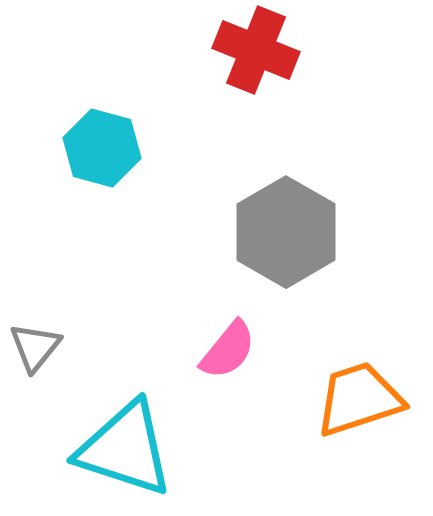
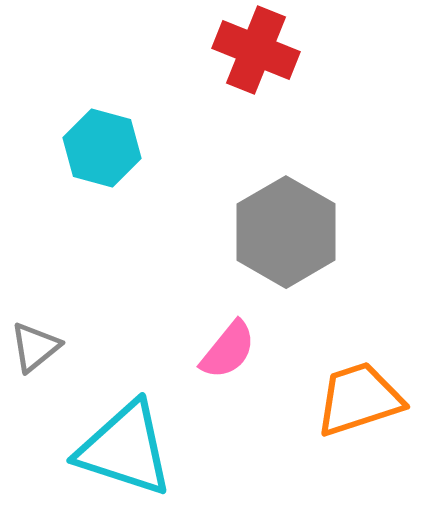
gray triangle: rotated 12 degrees clockwise
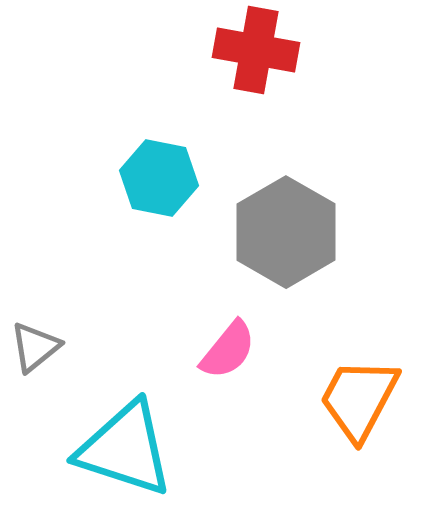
red cross: rotated 12 degrees counterclockwise
cyan hexagon: moved 57 px right, 30 px down; rotated 4 degrees counterclockwise
orange trapezoid: rotated 44 degrees counterclockwise
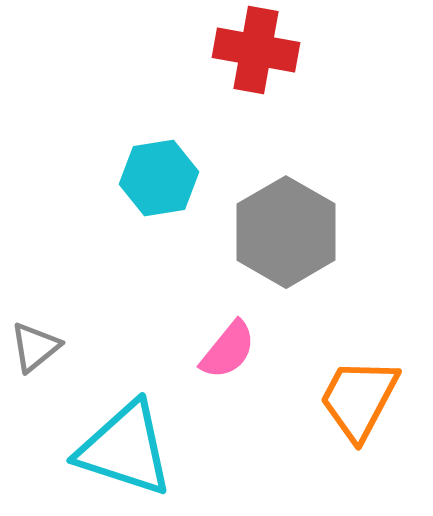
cyan hexagon: rotated 20 degrees counterclockwise
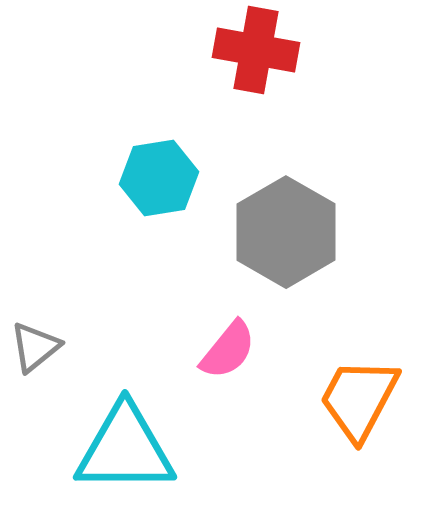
cyan triangle: rotated 18 degrees counterclockwise
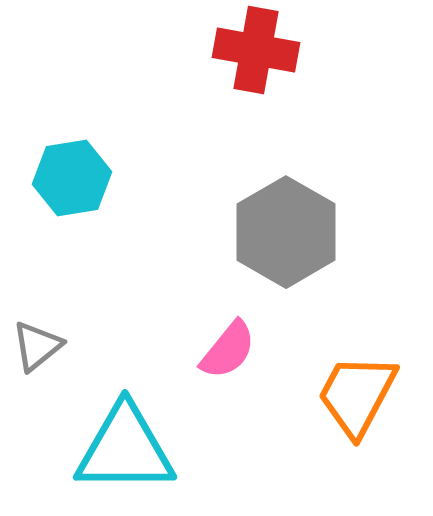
cyan hexagon: moved 87 px left
gray triangle: moved 2 px right, 1 px up
orange trapezoid: moved 2 px left, 4 px up
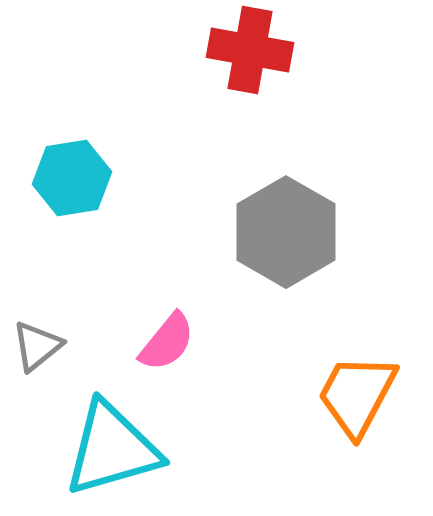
red cross: moved 6 px left
pink semicircle: moved 61 px left, 8 px up
cyan triangle: moved 13 px left; rotated 16 degrees counterclockwise
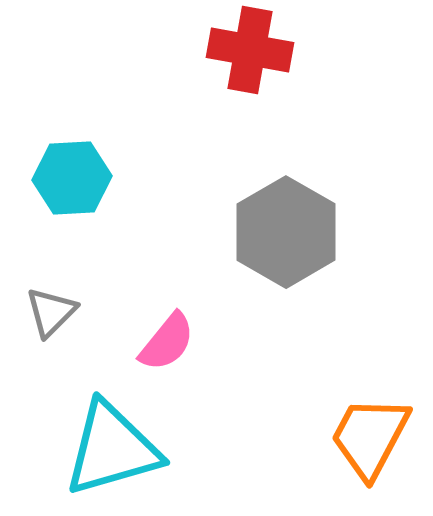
cyan hexagon: rotated 6 degrees clockwise
gray triangle: moved 14 px right, 34 px up; rotated 6 degrees counterclockwise
orange trapezoid: moved 13 px right, 42 px down
